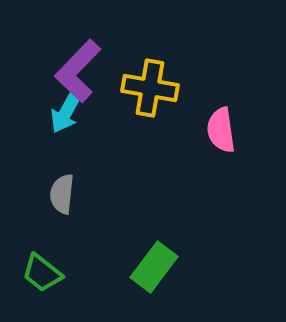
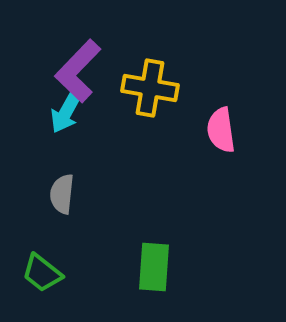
green rectangle: rotated 33 degrees counterclockwise
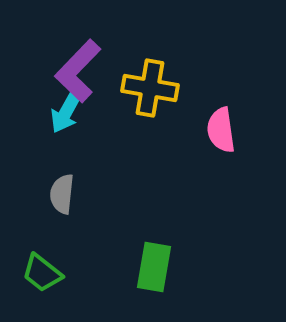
green rectangle: rotated 6 degrees clockwise
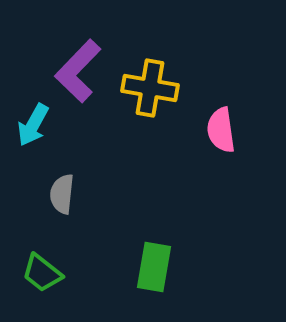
cyan arrow: moved 33 px left, 13 px down
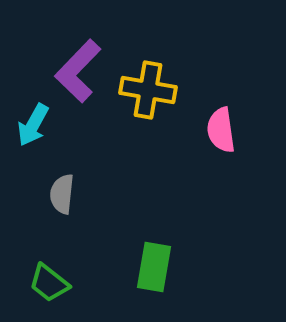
yellow cross: moved 2 px left, 2 px down
green trapezoid: moved 7 px right, 10 px down
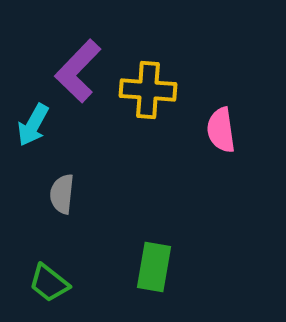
yellow cross: rotated 6 degrees counterclockwise
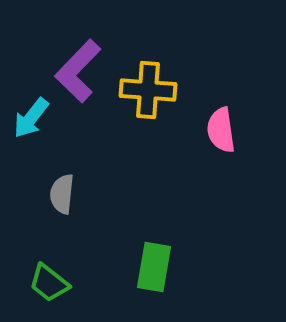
cyan arrow: moved 2 px left, 7 px up; rotated 9 degrees clockwise
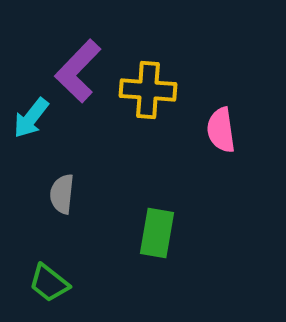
green rectangle: moved 3 px right, 34 px up
